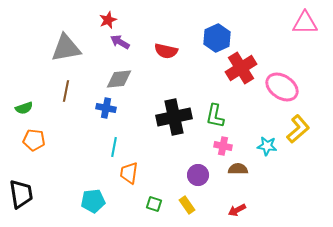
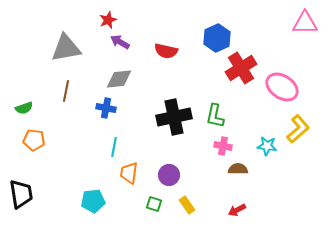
purple circle: moved 29 px left
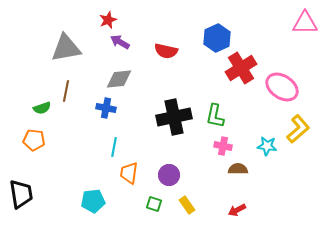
green semicircle: moved 18 px right
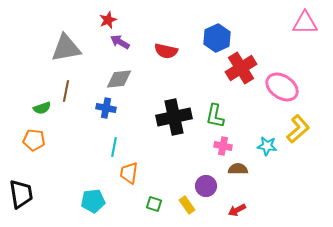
purple circle: moved 37 px right, 11 px down
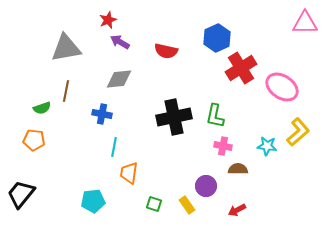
blue cross: moved 4 px left, 6 px down
yellow L-shape: moved 3 px down
black trapezoid: rotated 132 degrees counterclockwise
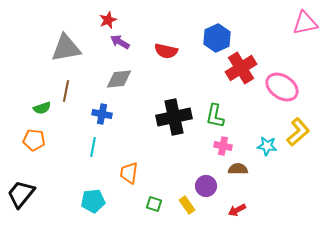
pink triangle: rotated 12 degrees counterclockwise
cyan line: moved 21 px left
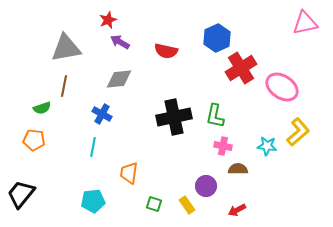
brown line: moved 2 px left, 5 px up
blue cross: rotated 18 degrees clockwise
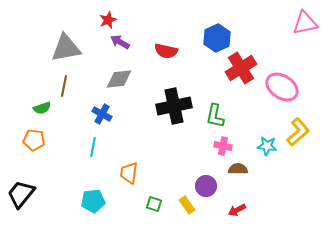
black cross: moved 11 px up
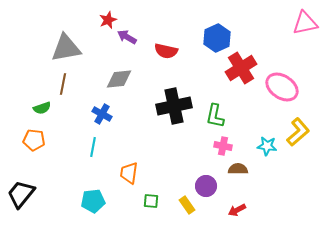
purple arrow: moved 7 px right, 5 px up
brown line: moved 1 px left, 2 px up
green square: moved 3 px left, 3 px up; rotated 14 degrees counterclockwise
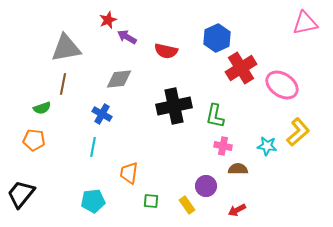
pink ellipse: moved 2 px up
